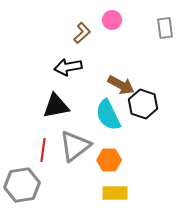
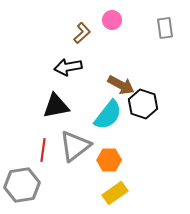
cyan semicircle: rotated 116 degrees counterclockwise
yellow rectangle: rotated 35 degrees counterclockwise
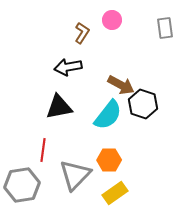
brown L-shape: rotated 15 degrees counterclockwise
black triangle: moved 3 px right, 1 px down
gray triangle: moved 29 px down; rotated 8 degrees counterclockwise
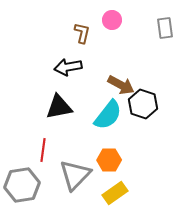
brown L-shape: rotated 20 degrees counterclockwise
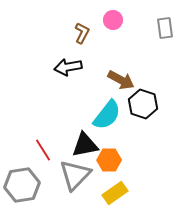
pink circle: moved 1 px right
brown L-shape: rotated 15 degrees clockwise
brown arrow: moved 5 px up
black triangle: moved 26 px right, 38 px down
cyan semicircle: moved 1 px left
red line: rotated 40 degrees counterclockwise
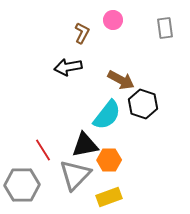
gray hexagon: rotated 8 degrees clockwise
yellow rectangle: moved 6 px left, 4 px down; rotated 15 degrees clockwise
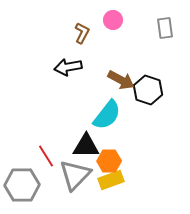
black hexagon: moved 5 px right, 14 px up
black triangle: moved 1 px right, 1 px down; rotated 12 degrees clockwise
red line: moved 3 px right, 6 px down
orange hexagon: moved 1 px down
yellow rectangle: moved 2 px right, 17 px up
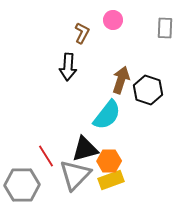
gray rectangle: rotated 10 degrees clockwise
black arrow: rotated 76 degrees counterclockwise
brown arrow: rotated 100 degrees counterclockwise
black triangle: moved 1 px left, 3 px down; rotated 16 degrees counterclockwise
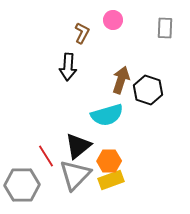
cyan semicircle: rotated 36 degrees clockwise
black triangle: moved 7 px left, 3 px up; rotated 24 degrees counterclockwise
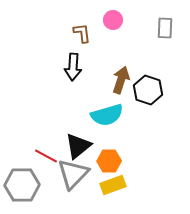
brown L-shape: rotated 35 degrees counterclockwise
black arrow: moved 5 px right
red line: rotated 30 degrees counterclockwise
gray triangle: moved 2 px left, 1 px up
yellow rectangle: moved 2 px right, 5 px down
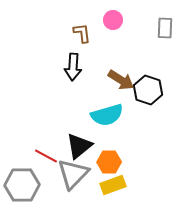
brown arrow: rotated 104 degrees clockwise
black triangle: moved 1 px right
orange hexagon: moved 1 px down
